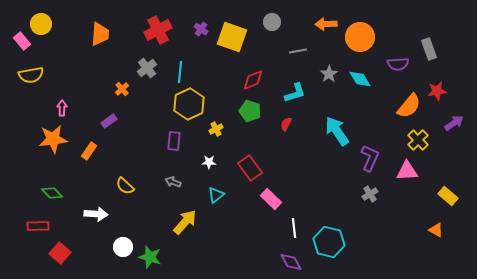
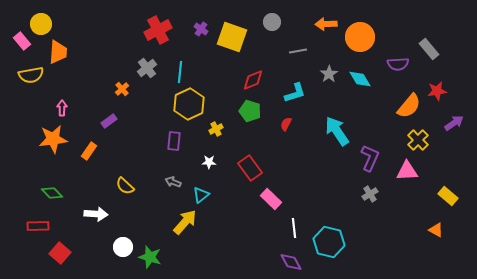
orange trapezoid at (100, 34): moved 42 px left, 18 px down
gray rectangle at (429, 49): rotated 20 degrees counterclockwise
cyan triangle at (216, 195): moved 15 px left
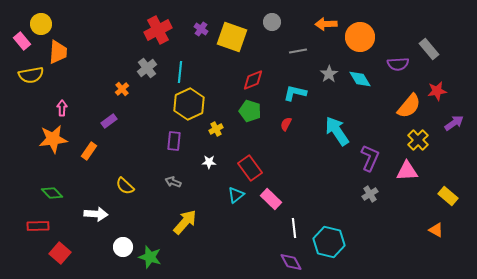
cyan L-shape at (295, 93): rotated 150 degrees counterclockwise
cyan triangle at (201, 195): moved 35 px right
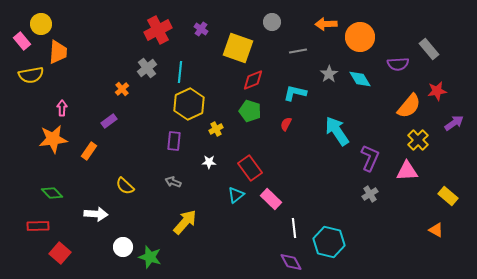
yellow square at (232, 37): moved 6 px right, 11 px down
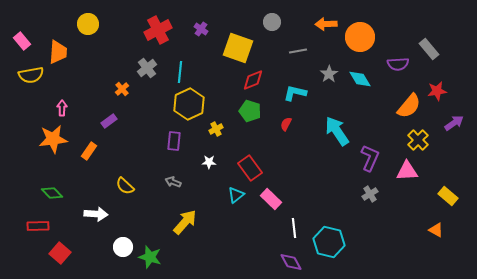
yellow circle at (41, 24): moved 47 px right
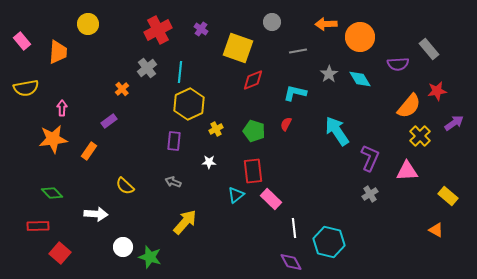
yellow semicircle at (31, 75): moved 5 px left, 13 px down
green pentagon at (250, 111): moved 4 px right, 20 px down
yellow cross at (418, 140): moved 2 px right, 4 px up
red rectangle at (250, 168): moved 3 px right, 3 px down; rotated 30 degrees clockwise
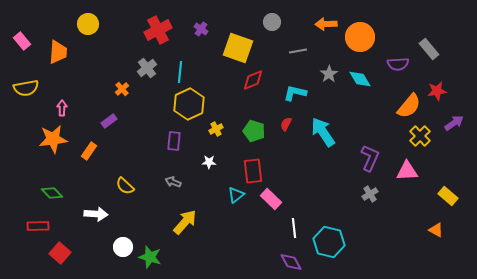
cyan arrow at (337, 131): moved 14 px left, 1 px down
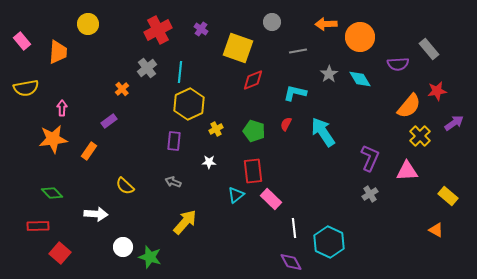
cyan hexagon at (329, 242): rotated 12 degrees clockwise
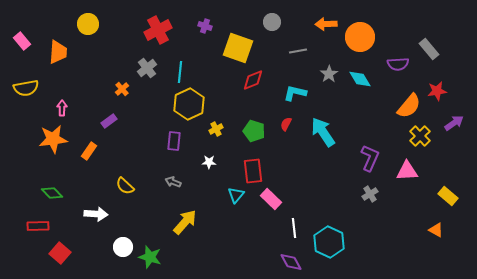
purple cross at (201, 29): moved 4 px right, 3 px up; rotated 16 degrees counterclockwise
cyan triangle at (236, 195): rotated 12 degrees counterclockwise
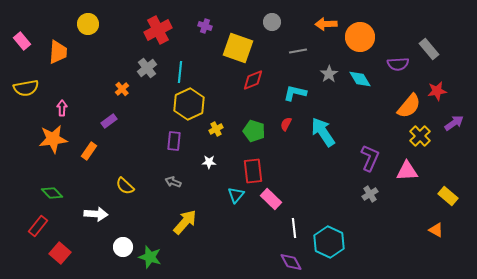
red rectangle at (38, 226): rotated 50 degrees counterclockwise
